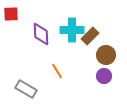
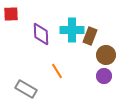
brown rectangle: rotated 24 degrees counterclockwise
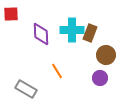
brown rectangle: moved 3 px up
purple circle: moved 4 px left, 2 px down
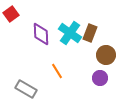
red square: rotated 35 degrees counterclockwise
cyan cross: moved 2 px left, 3 px down; rotated 35 degrees clockwise
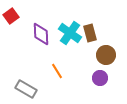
red square: moved 2 px down
brown rectangle: rotated 36 degrees counterclockwise
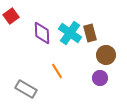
purple diamond: moved 1 px right, 1 px up
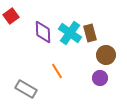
purple diamond: moved 1 px right, 1 px up
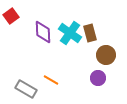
orange line: moved 6 px left, 9 px down; rotated 28 degrees counterclockwise
purple circle: moved 2 px left
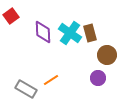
brown circle: moved 1 px right
orange line: rotated 63 degrees counterclockwise
